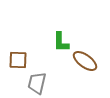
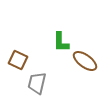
brown square: rotated 24 degrees clockwise
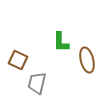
brown ellipse: moved 2 px right, 1 px up; rotated 40 degrees clockwise
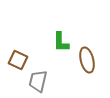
gray trapezoid: moved 1 px right, 2 px up
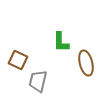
brown ellipse: moved 1 px left, 3 px down
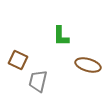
green L-shape: moved 6 px up
brown ellipse: moved 2 px right, 2 px down; rotated 60 degrees counterclockwise
